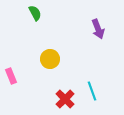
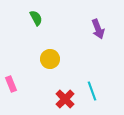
green semicircle: moved 1 px right, 5 px down
pink rectangle: moved 8 px down
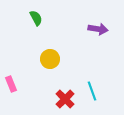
purple arrow: rotated 60 degrees counterclockwise
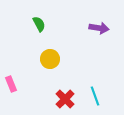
green semicircle: moved 3 px right, 6 px down
purple arrow: moved 1 px right, 1 px up
cyan line: moved 3 px right, 5 px down
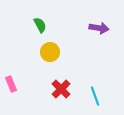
green semicircle: moved 1 px right, 1 px down
yellow circle: moved 7 px up
red cross: moved 4 px left, 10 px up
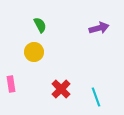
purple arrow: rotated 24 degrees counterclockwise
yellow circle: moved 16 px left
pink rectangle: rotated 14 degrees clockwise
cyan line: moved 1 px right, 1 px down
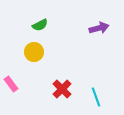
green semicircle: rotated 91 degrees clockwise
pink rectangle: rotated 28 degrees counterclockwise
red cross: moved 1 px right
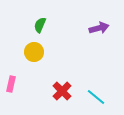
green semicircle: rotated 140 degrees clockwise
pink rectangle: rotated 49 degrees clockwise
red cross: moved 2 px down
cyan line: rotated 30 degrees counterclockwise
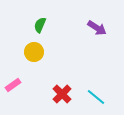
purple arrow: moved 2 px left; rotated 48 degrees clockwise
pink rectangle: moved 2 px right, 1 px down; rotated 42 degrees clockwise
red cross: moved 3 px down
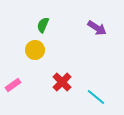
green semicircle: moved 3 px right
yellow circle: moved 1 px right, 2 px up
red cross: moved 12 px up
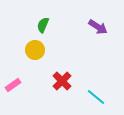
purple arrow: moved 1 px right, 1 px up
red cross: moved 1 px up
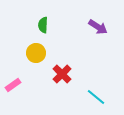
green semicircle: rotated 21 degrees counterclockwise
yellow circle: moved 1 px right, 3 px down
red cross: moved 7 px up
